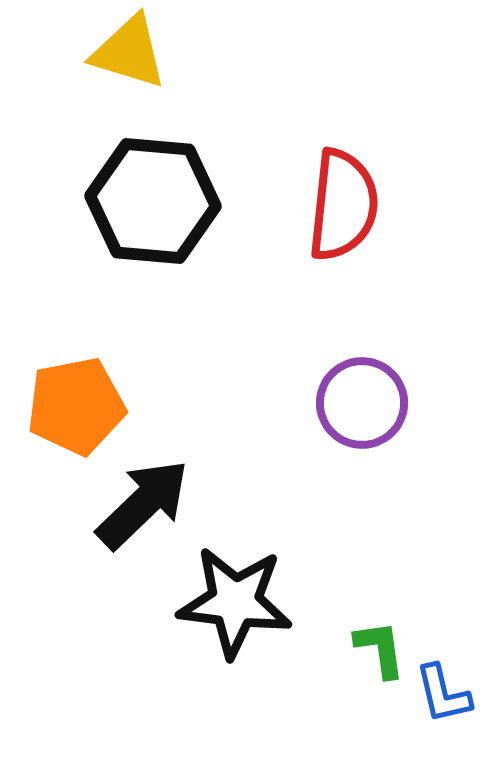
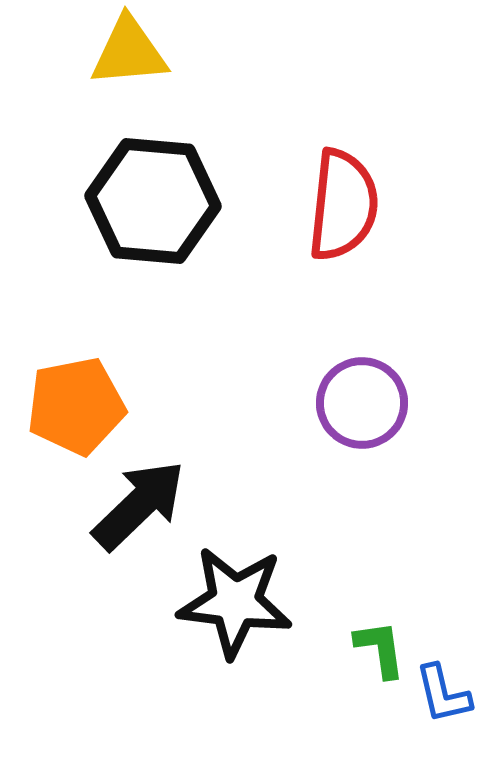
yellow triangle: rotated 22 degrees counterclockwise
black arrow: moved 4 px left, 1 px down
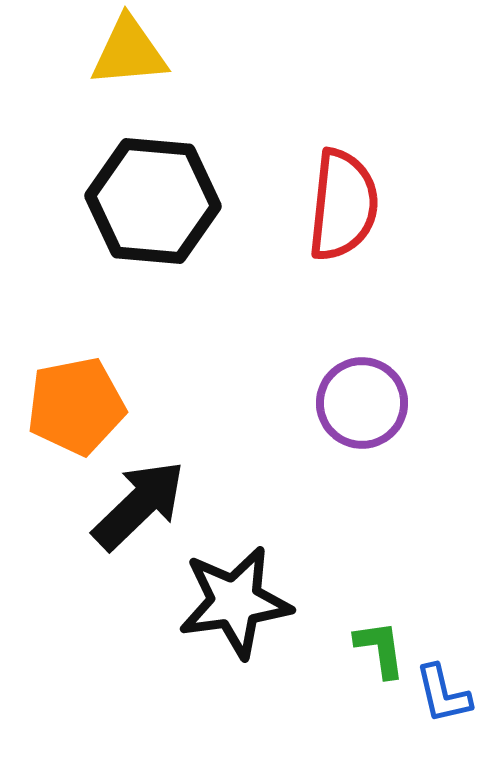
black star: rotated 15 degrees counterclockwise
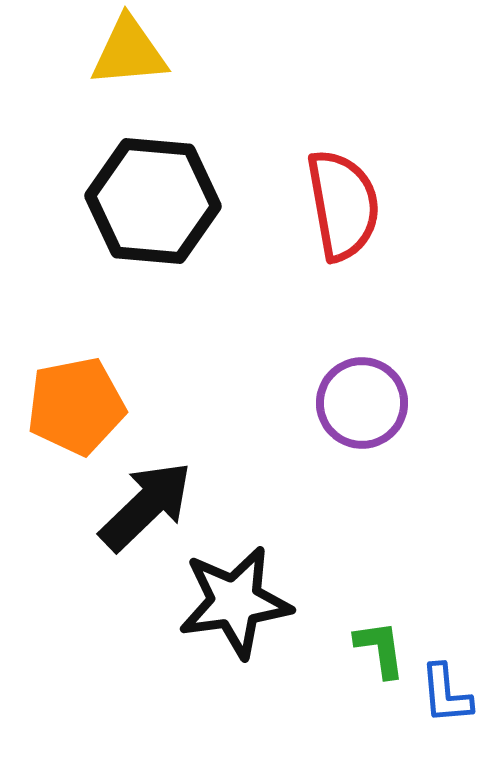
red semicircle: rotated 16 degrees counterclockwise
black arrow: moved 7 px right, 1 px down
blue L-shape: moved 3 px right; rotated 8 degrees clockwise
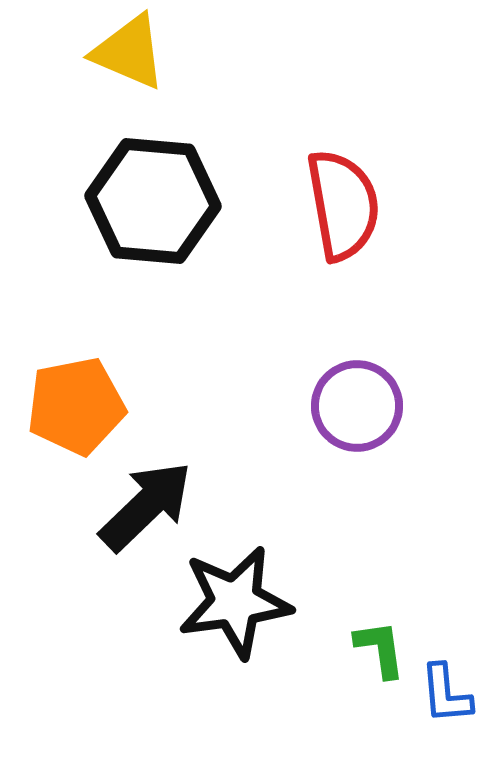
yellow triangle: rotated 28 degrees clockwise
purple circle: moved 5 px left, 3 px down
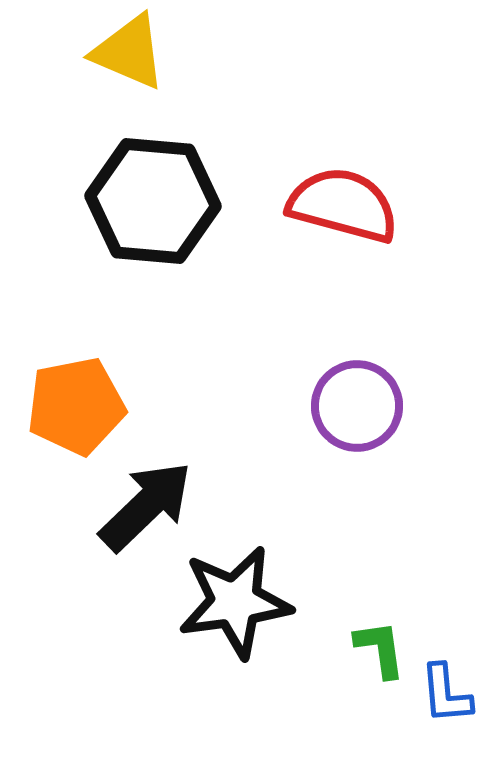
red semicircle: rotated 65 degrees counterclockwise
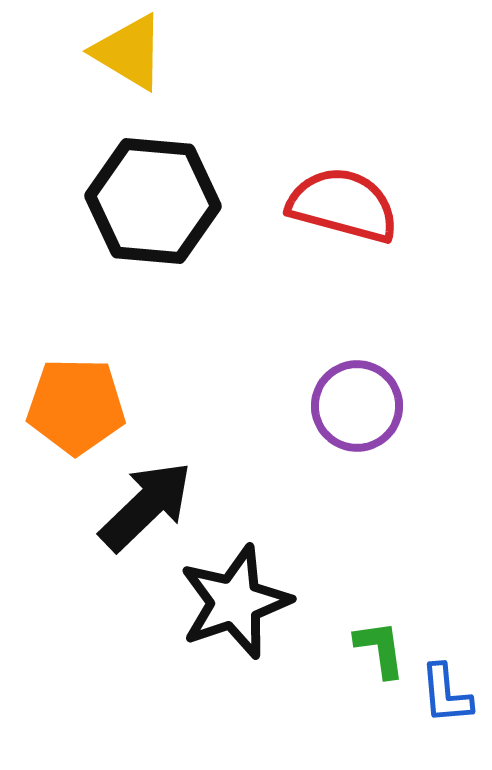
yellow triangle: rotated 8 degrees clockwise
orange pentagon: rotated 12 degrees clockwise
black star: rotated 11 degrees counterclockwise
